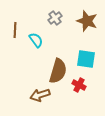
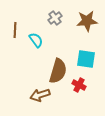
brown star: rotated 25 degrees counterclockwise
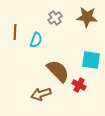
brown star: moved 4 px up; rotated 10 degrees clockwise
brown line: moved 2 px down
cyan semicircle: rotated 56 degrees clockwise
cyan square: moved 5 px right, 1 px down
brown semicircle: rotated 60 degrees counterclockwise
brown arrow: moved 1 px right, 1 px up
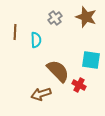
brown star: moved 1 px left; rotated 15 degrees clockwise
cyan semicircle: rotated 21 degrees counterclockwise
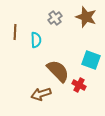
cyan square: rotated 12 degrees clockwise
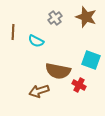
brown line: moved 2 px left
cyan semicircle: moved 1 px down; rotated 119 degrees clockwise
brown semicircle: rotated 145 degrees clockwise
brown arrow: moved 2 px left, 3 px up
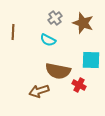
brown star: moved 3 px left, 6 px down
cyan semicircle: moved 12 px right, 1 px up
cyan square: rotated 18 degrees counterclockwise
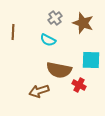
brown semicircle: moved 1 px right, 1 px up
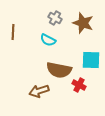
gray cross: rotated 24 degrees counterclockwise
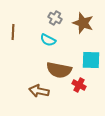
brown arrow: rotated 30 degrees clockwise
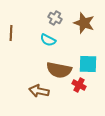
brown star: moved 1 px right
brown line: moved 2 px left, 1 px down
cyan square: moved 3 px left, 4 px down
